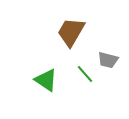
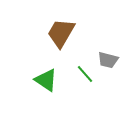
brown trapezoid: moved 10 px left, 1 px down
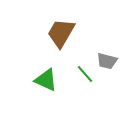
gray trapezoid: moved 1 px left, 1 px down
green triangle: rotated 10 degrees counterclockwise
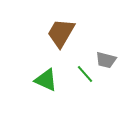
gray trapezoid: moved 1 px left, 1 px up
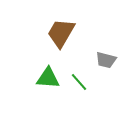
green line: moved 6 px left, 8 px down
green triangle: moved 2 px right, 2 px up; rotated 20 degrees counterclockwise
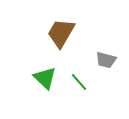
green triangle: moved 3 px left; rotated 40 degrees clockwise
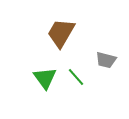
green triangle: rotated 10 degrees clockwise
green line: moved 3 px left, 5 px up
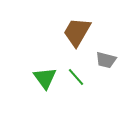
brown trapezoid: moved 16 px right, 1 px up
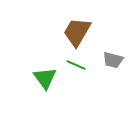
gray trapezoid: moved 7 px right
green line: moved 12 px up; rotated 24 degrees counterclockwise
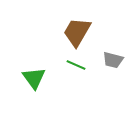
green triangle: moved 11 px left
